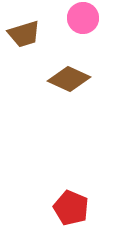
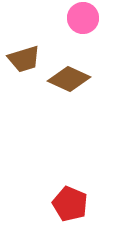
brown trapezoid: moved 25 px down
red pentagon: moved 1 px left, 4 px up
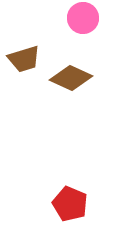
brown diamond: moved 2 px right, 1 px up
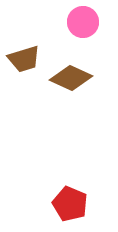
pink circle: moved 4 px down
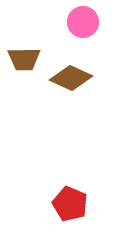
brown trapezoid: rotated 16 degrees clockwise
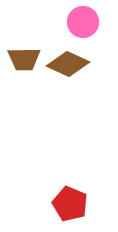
brown diamond: moved 3 px left, 14 px up
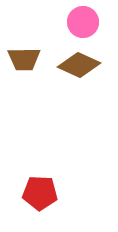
brown diamond: moved 11 px right, 1 px down
red pentagon: moved 30 px left, 11 px up; rotated 20 degrees counterclockwise
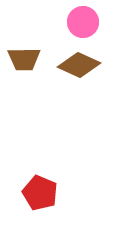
red pentagon: rotated 20 degrees clockwise
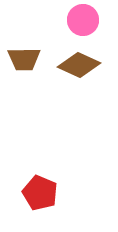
pink circle: moved 2 px up
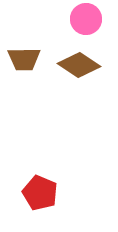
pink circle: moved 3 px right, 1 px up
brown diamond: rotated 9 degrees clockwise
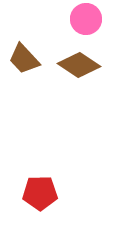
brown trapezoid: rotated 48 degrees clockwise
red pentagon: rotated 24 degrees counterclockwise
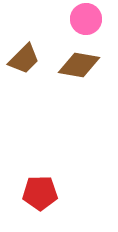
brown trapezoid: rotated 92 degrees counterclockwise
brown diamond: rotated 24 degrees counterclockwise
